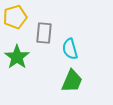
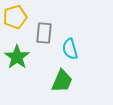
green trapezoid: moved 10 px left
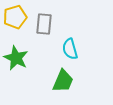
gray rectangle: moved 9 px up
green star: moved 1 px left, 1 px down; rotated 10 degrees counterclockwise
green trapezoid: moved 1 px right
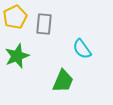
yellow pentagon: rotated 10 degrees counterclockwise
cyan semicircle: moved 12 px right; rotated 20 degrees counterclockwise
green star: moved 1 px right, 2 px up; rotated 25 degrees clockwise
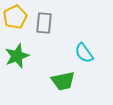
gray rectangle: moved 1 px up
cyan semicircle: moved 2 px right, 4 px down
green trapezoid: rotated 55 degrees clockwise
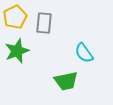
green star: moved 5 px up
green trapezoid: moved 3 px right
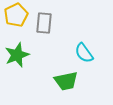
yellow pentagon: moved 1 px right, 2 px up
green star: moved 4 px down
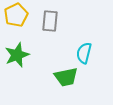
gray rectangle: moved 6 px right, 2 px up
cyan semicircle: rotated 50 degrees clockwise
green trapezoid: moved 4 px up
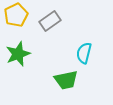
gray rectangle: rotated 50 degrees clockwise
green star: moved 1 px right, 1 px up
green trapezoid: moved 3 px down
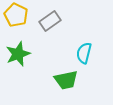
yellow pentagon: rotated 20 degrees counterclockwise
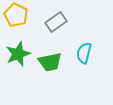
gray rectangle: moved 6 px right, 1 px down
green trapezoid: moved 16 px left, 18 px up
